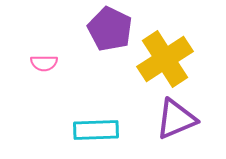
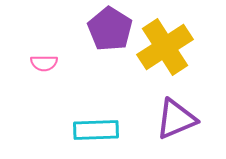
purple pentagon: rotated 6 degrees clockwise
yellow cross: moved 12 px up
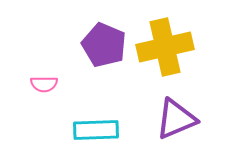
purple pentagon: moved 6 px left, 16 px down; rotated 9 degrees counterclockwise
yellow cross: rotated 20 degrees clockwise
pink semicircle: moved 21 px down
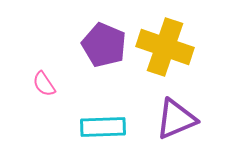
yellow cross: rotated 32 degrees clockwise
pink semicircle: rotated 56 degrees clockwise
cyan rectangle: moved 7 px right, 3 px up
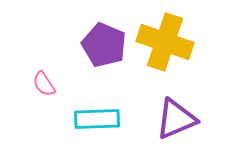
yellow cross: moved 5 px up
cyan rectangle: moved 6 px left, 8 px up
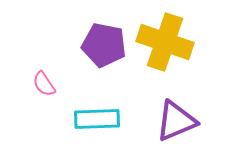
purple pentagon: rotated 12 degrees counterclockwise
purple triangle: moved 2 px down
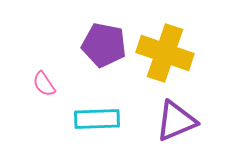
yellow cross: moved 11 px down
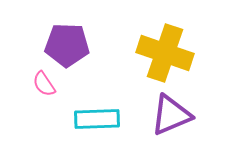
purple pentagon: moved 37 px left; rotated 9 degrees counterclockwise
purple triangle: moved 5 px left, 6 px up
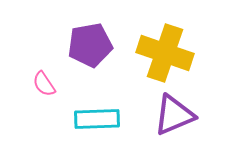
purple pentagon: moved 23 px right; rotated 12 degrees counterclockwise
purple triangle: moved 3 px right
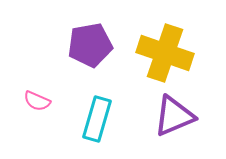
pink semicircle: moved 7 px left, 17 px down; rotated 32 degrees counterclockwise
purple triangle: moved 1 px down
cyan rectangle: rotated 72 degrees counterclockwise
